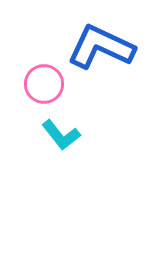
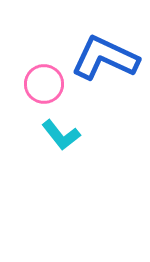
blue L-shape: moved 4 px right, 11 px down
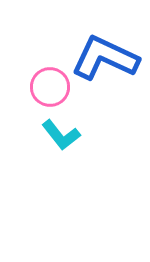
pink circle: moved 6 px right, 3 px down
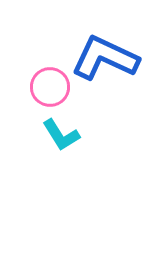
cyan L-shape: rotated 6 degrees clockwise
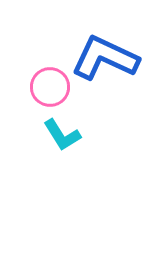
cyan L-shape: moved 1 px right
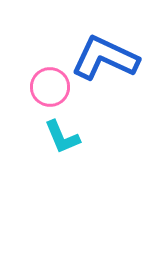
cyan L-shape: moved 2 px down; rotated 9 degrees clockwise
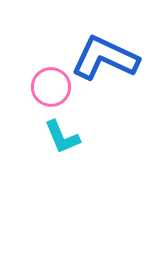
pink circle: moved 1 px right
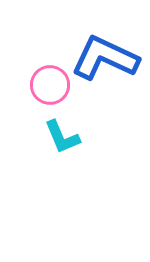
pink circle: moved 1 px left, 2 px up
